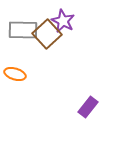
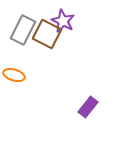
gray rectangle: rotated 64 degrees counterclockwise
brown square: rotated 20 degrees counterclockwise
orange ellipse: moved 1 px left, 1 px down
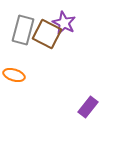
purple star: moved 1 px right, 2 px down
gray rectangle: rotated 12 degrees counterclockwise
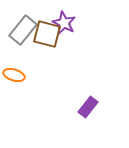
gray rectangle: rotated 24 degrees clockwise
brown square: rotated 12 degrees counterclockwise
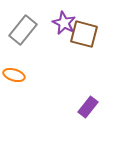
brown square: moved 37 px right
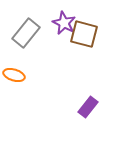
gray rectangle: moved 3 px right, 3 px down
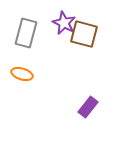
gray rectangle: rotated 24 degrees counterclockwise
orange ellipse: moved 8 px right, 1 px up
